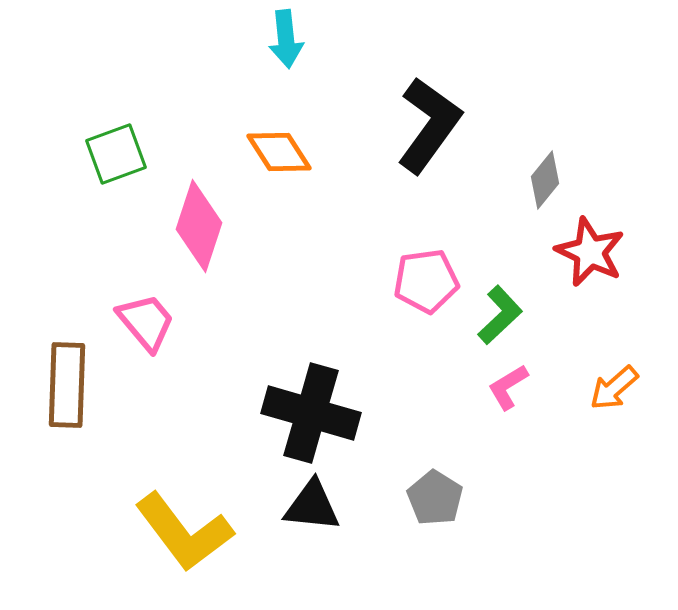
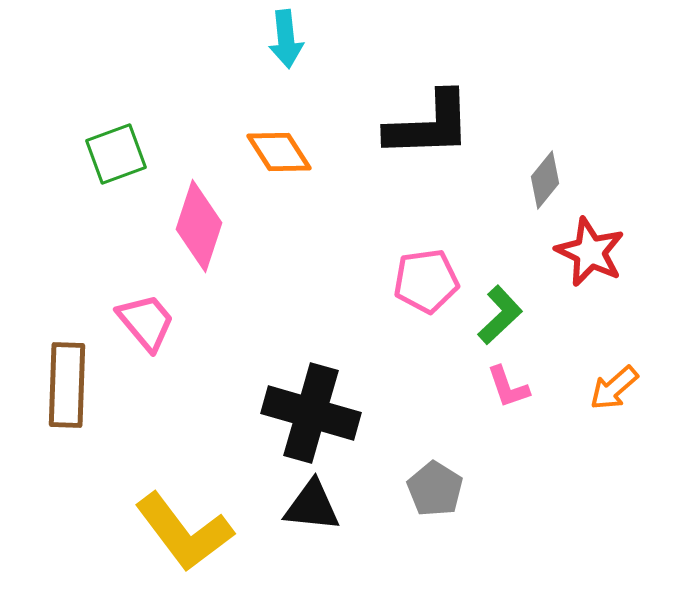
black L-shape: rotated 52 degrees clockwise
pink L-shape: rotated 78 degrees counterclockwise
gray pentagon: moved 9 px up
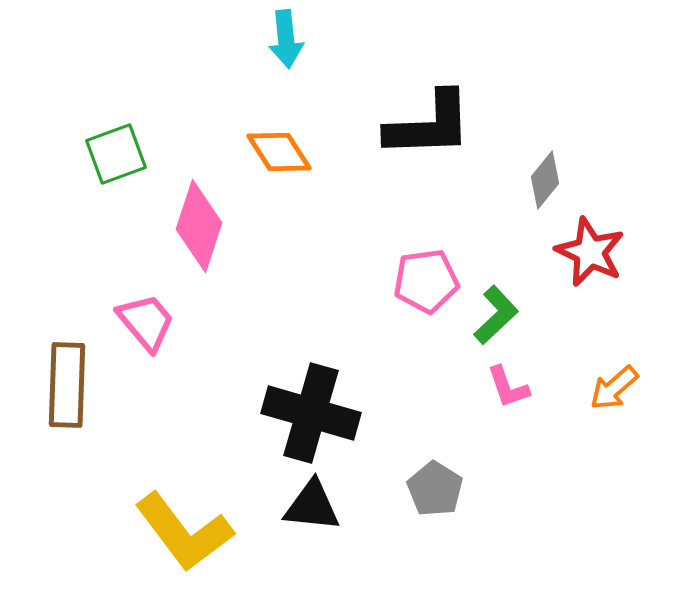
green L-shape: moved 4 px left
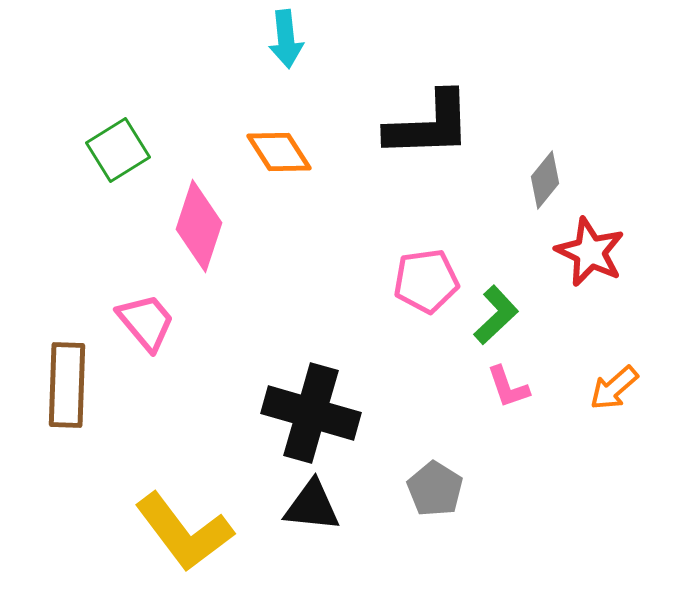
green square: moved 2 px right, 4 px up; rotated 12 degrees counterclockwise
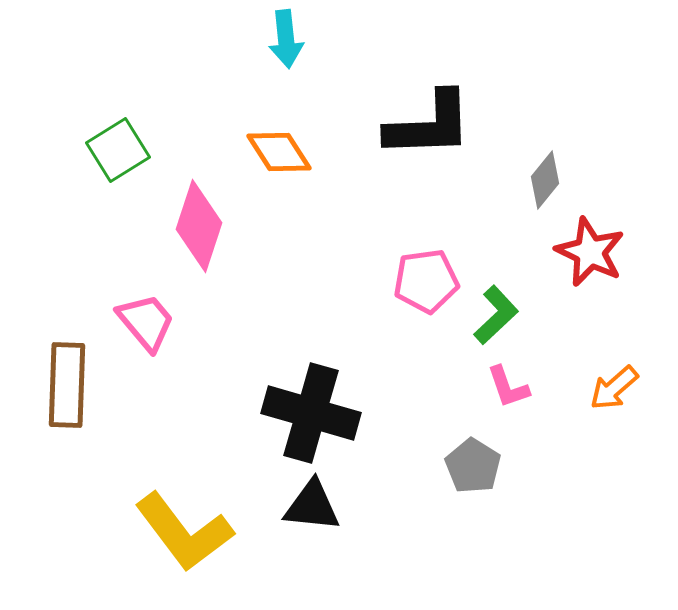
gray pentagon: moved 38 px right, 23 px up
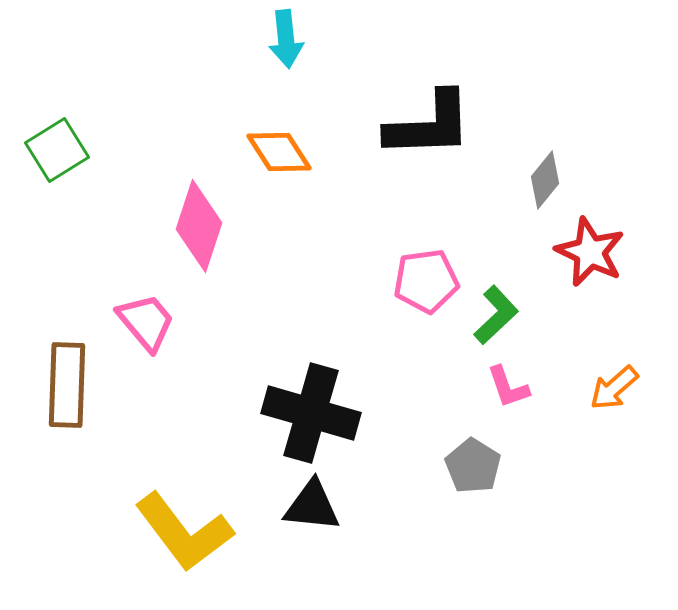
green square: moved 61 px left
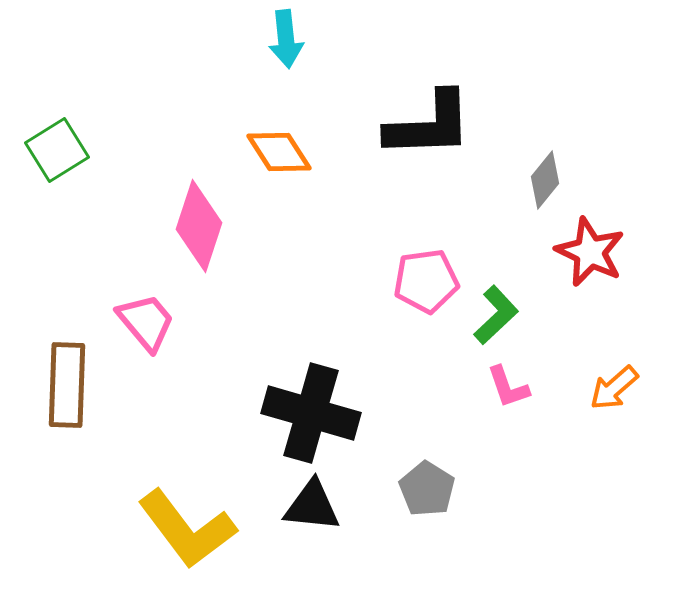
gray pentagon: moved 46 px left, 23 px down
yellow L-shape: moved 3 px right, 3 px up
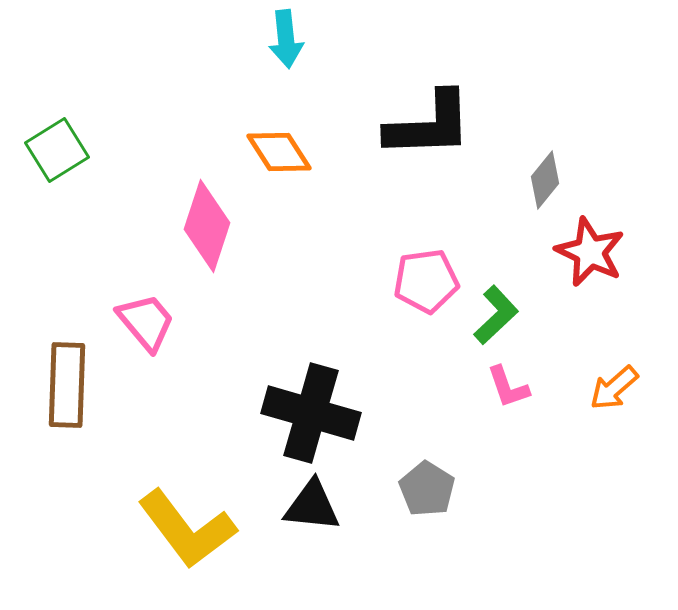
pink diamond: moved 8 px right
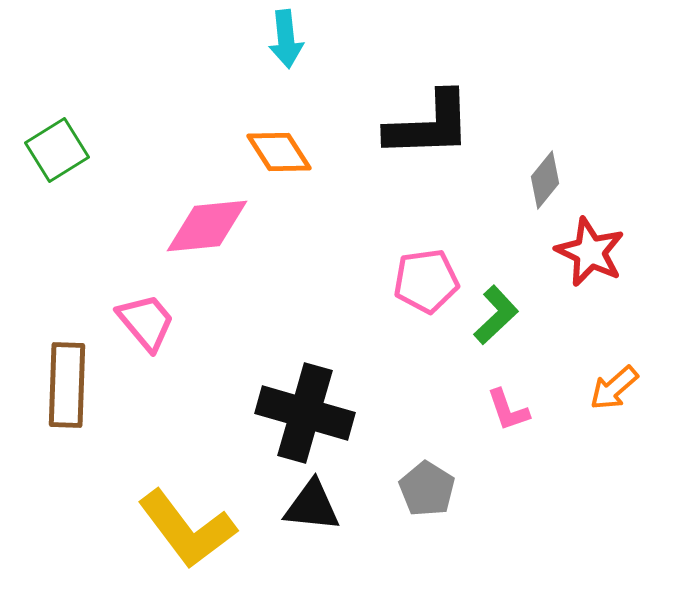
pink diamond: rotated 66 degrees clockwise
pink L-shape: moved 23 px down
black cross: moved 6 px left
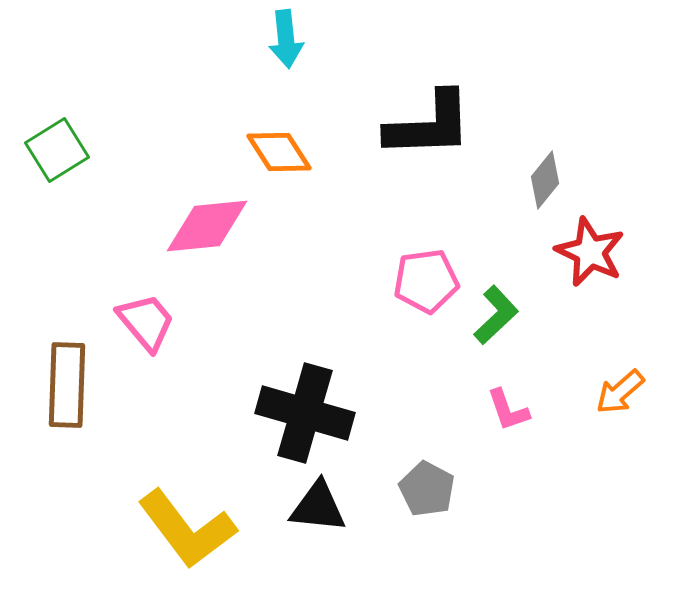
orange arrow: moved 6 px right, 4 px down
gray pentagon: rotated 4 degrees counterclockwise
black triangle: moved 6 px right, 1 px down
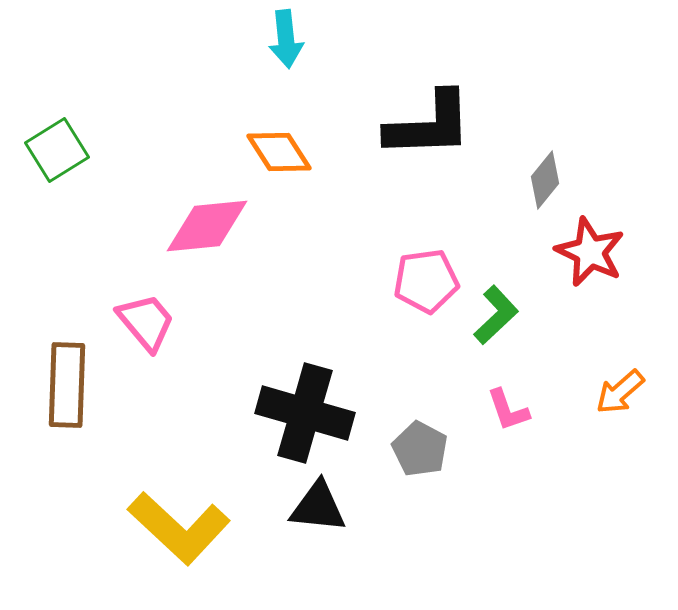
gray pentagon: moved 7 px left, 40 px up
yellow L-shape: moved 8 px left, 1 px up; rotated 10 degrees counterclockwise
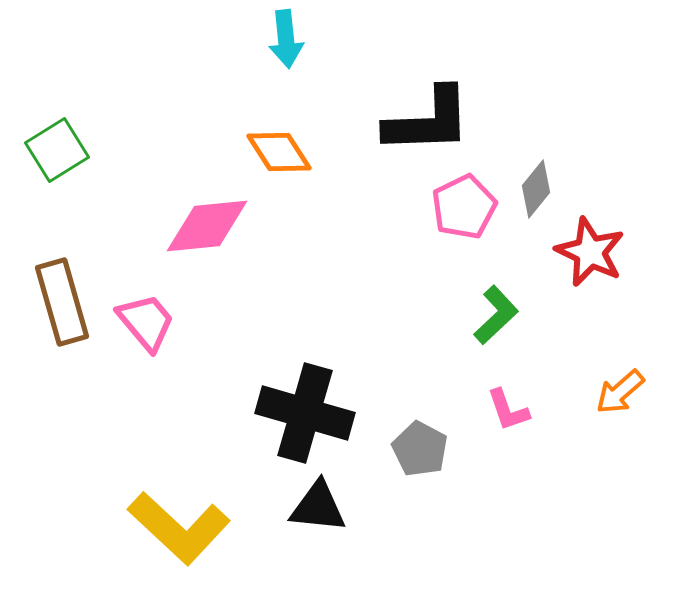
black L-shape: moved 1 px left, 4 px up
gray diamond: moved 9 px left, 9 px down
pink pentagon: moved 38 px right, 74 px up; rotated 18 degrees counterclockwise
brown rectangle: moved 5 px left, 83 px up; rotated 18 degrees counterclockwise
